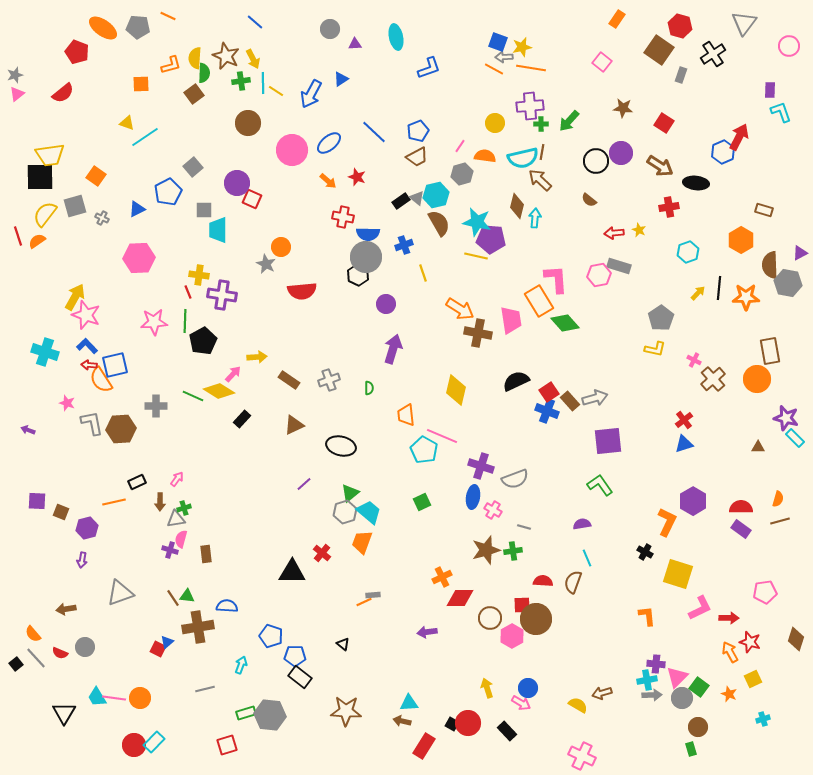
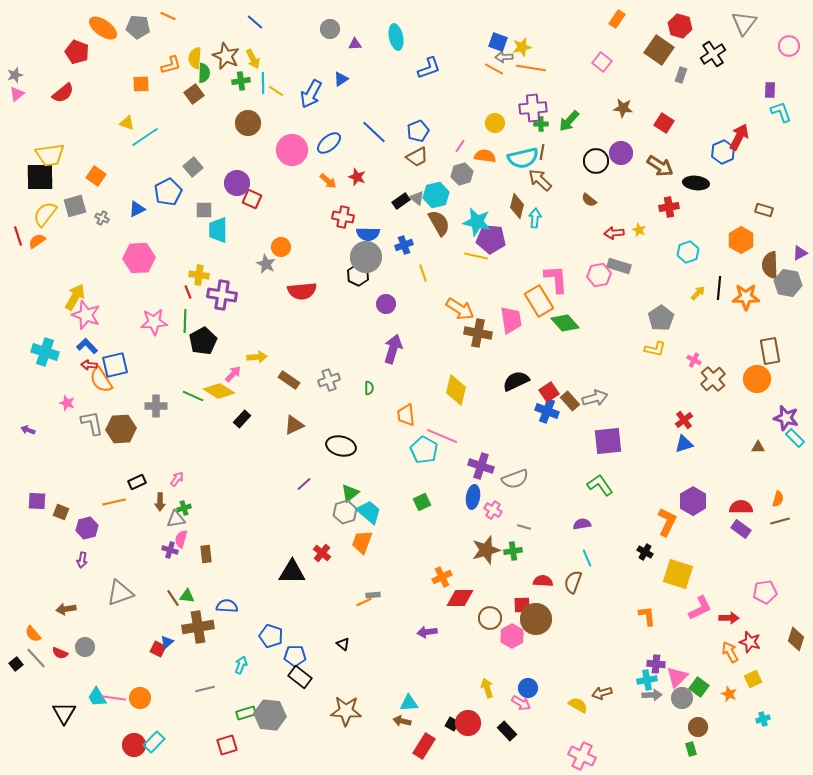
purple cross at (530, 106): moved 3 px right, 2 px down
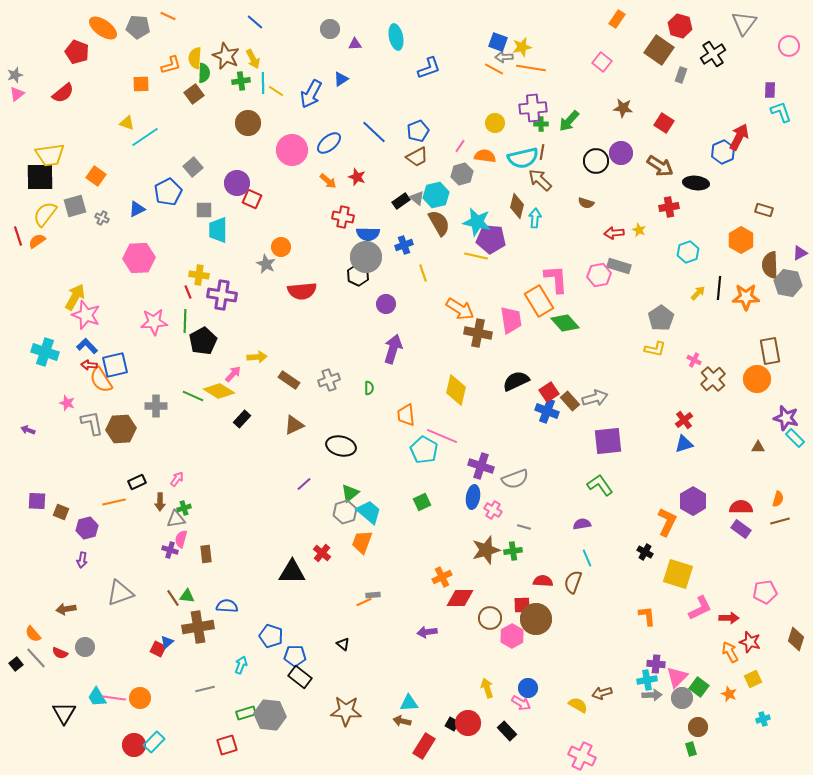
brown semicircle at (589, 200): moved 3 px left, 3 px down; rotated 21 degrees counterclockwise
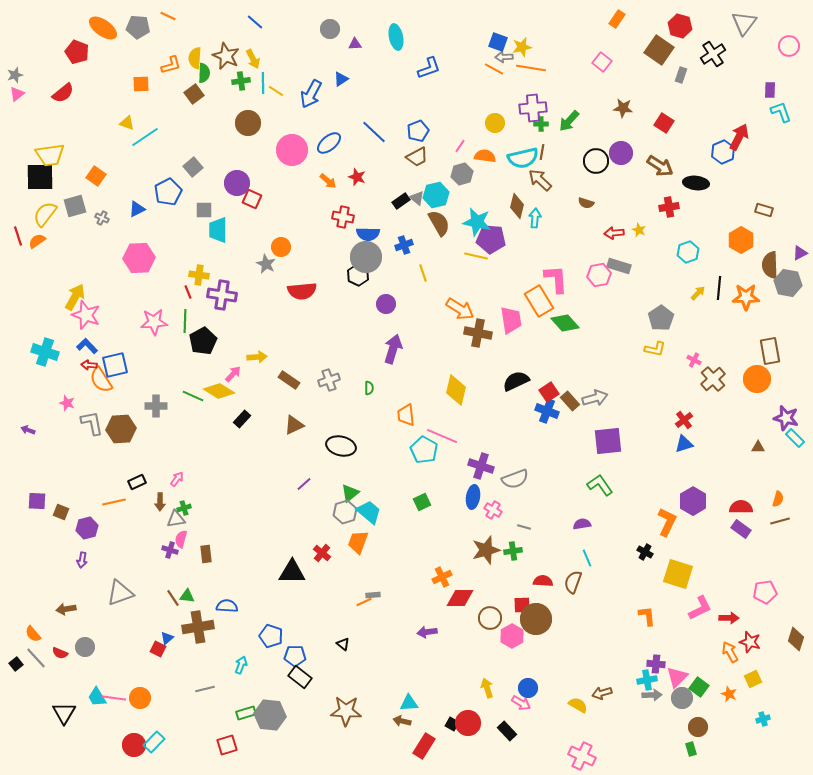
orange trapezoid at (362, 542): moved 4 px left
blue triangle at (167, 642): moved 4 px up
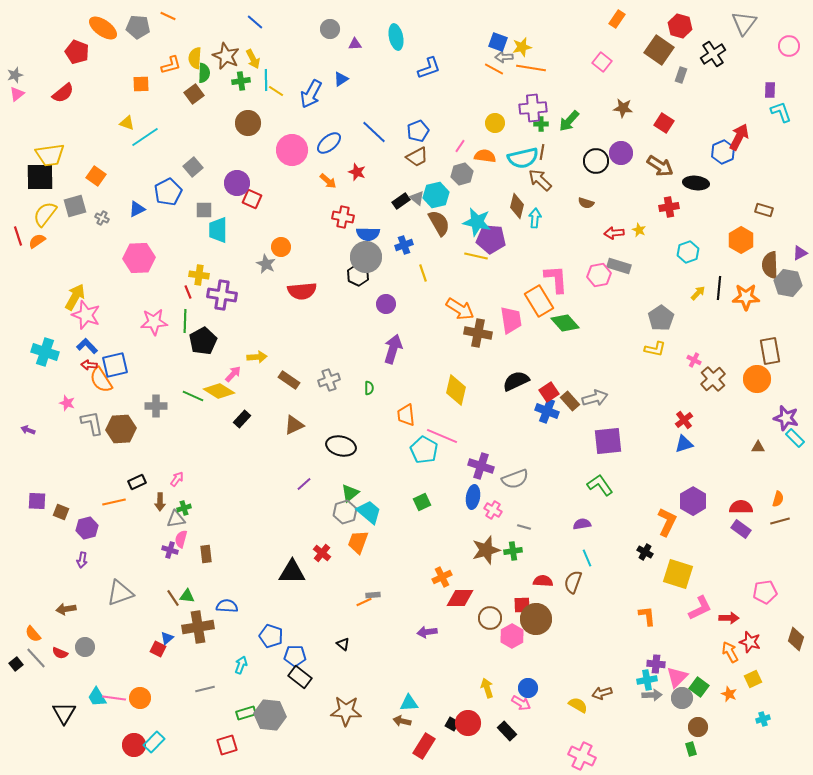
cyan line at (263, 83): moved 3 px right, 3 px up
red star at (357, 177): moved 5 px up
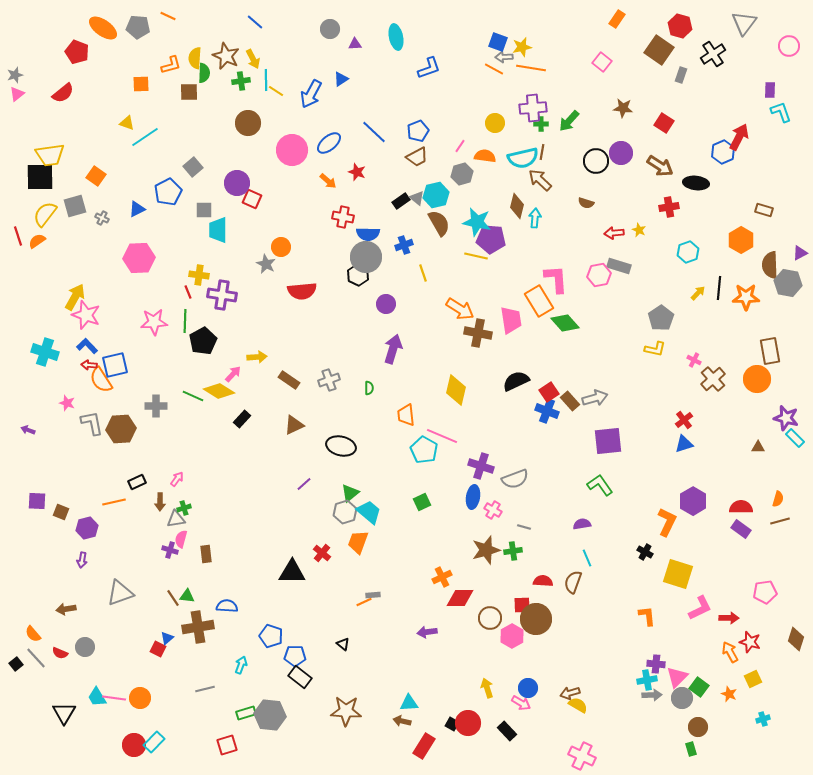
brown square at (194, 94): moved 5 px left, 2 px up; rotated 36 degrees clockwise
brown arrow at (602, 693): moved 32 px left
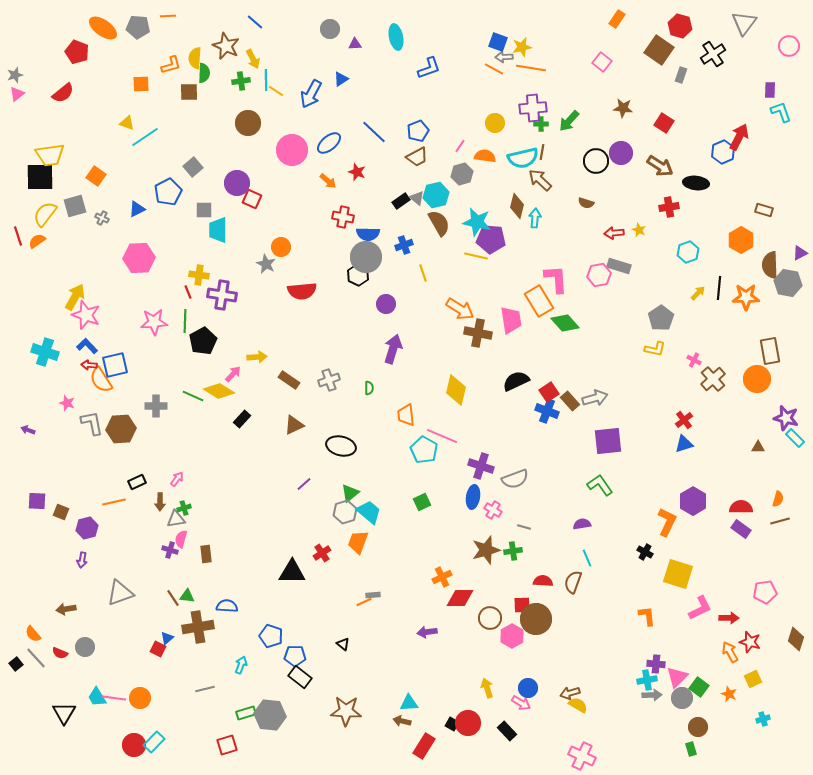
orange line at (168, 16): rotated 28 degrees counterclockwise
brown star at (226, 56): moved 10 px up
red cross at (322, 553): rotated 18 degrees clockwise
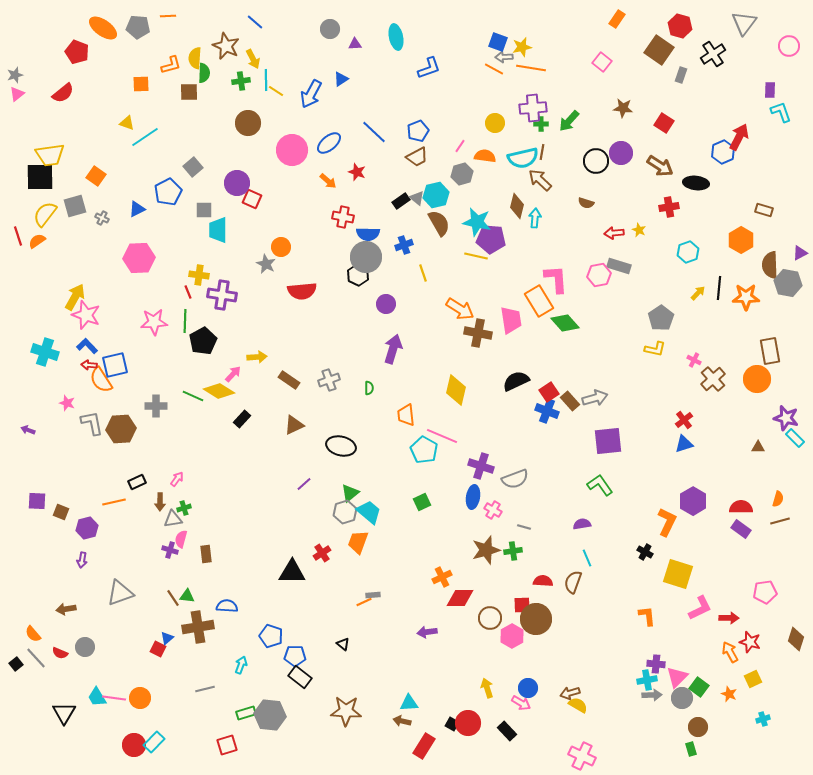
gray triangle at (176, 519): moved 3 px left
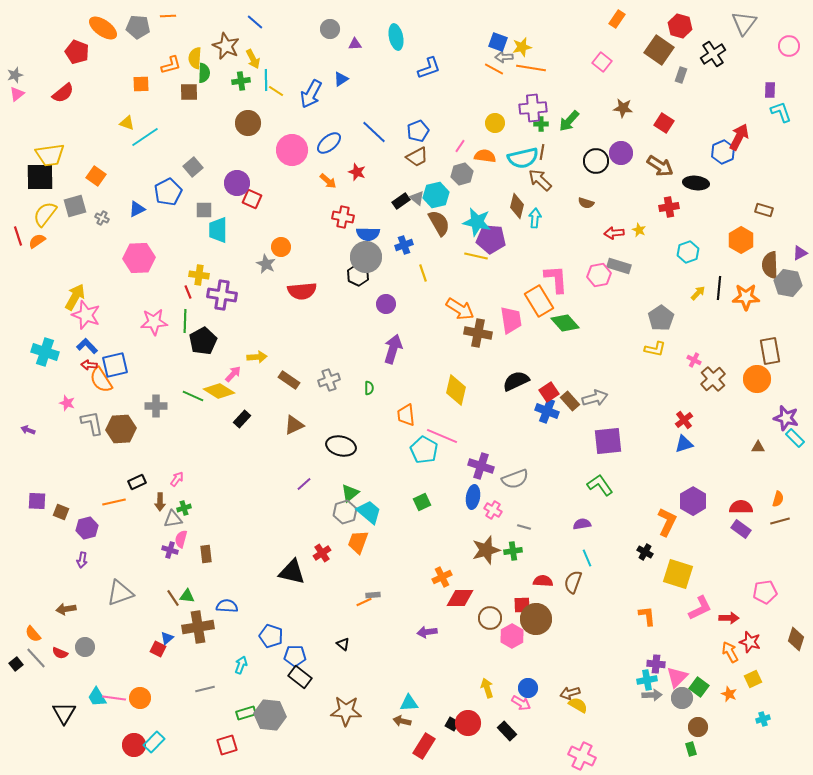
black triangle at (292, 572): rotated 12 degrees clockwise
